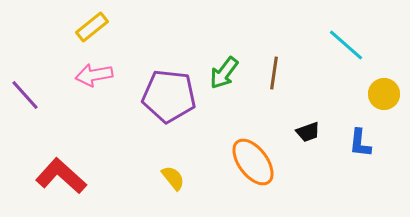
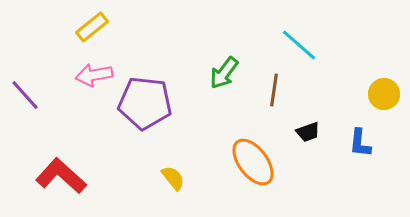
cyan line: moved 47 px left
brown line: moved 17 px down
purple pentagon: moved 24 px left, 7 px down
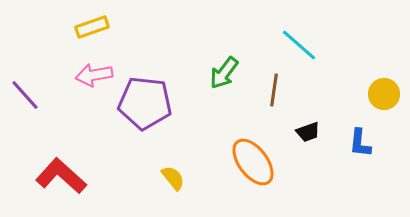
yellow rectangle: rotated 20 degrees clockwise
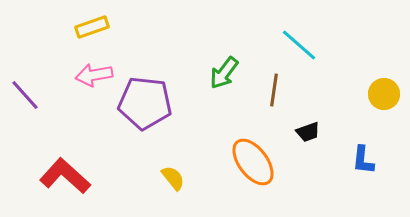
blue L-shape: moved 3 px right, 17 px down
red L-shape: moved 4 px right
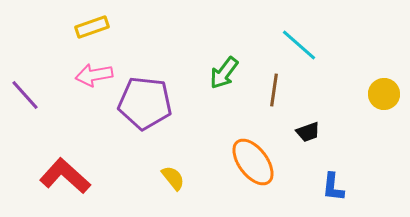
blue L-shape: moved 30 px left, 27 px down
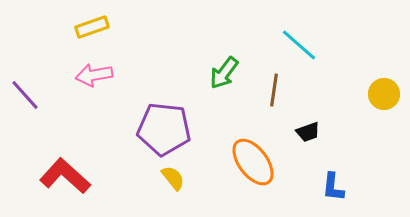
purple pentagon: moved 19 px right, 26 px down
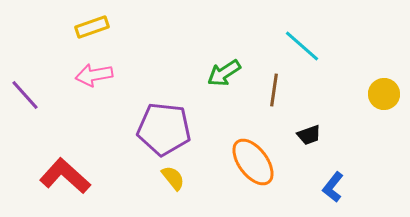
cyan line: moved 3 px right, 1 px down
green arrow: rotated 20 degrees clockwise
black trapezoid: moved 1 px right, 3 px down
blue L-shape: rotated 32 degrees clockwise
